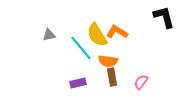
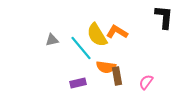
black L-shape: rotated 20 degrees clockwise
gray triangle: moved 3 px right, 5 px down
orange semicircle: moved 2 px left, 6 px down
brown rectangle: moved 5 px right, 1 px up
pink semicircle: moved 5 px right
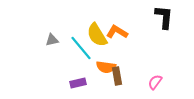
pink semicircle: moved 9 px right
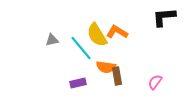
black L-shape: rotated 100 degrees counterclockwise
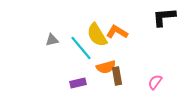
orange semicircle: rotated 24 degrees counterclockwise
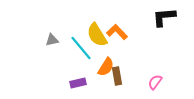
orange L-shape: rotated 15 degrees clockwise
orange semicircle: rotated 42 degrees counterclockwise
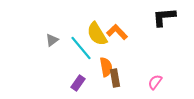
yellow semicircle: moved 1 px up
gray triangle: rotated 24 degrees counterclockwise
orange semicircle: rotated 42 degrees counterclockwise
brown rectangle: moved 2 px left, 2 px down
purple rectangle: rotated 42 degrees counterclockwise
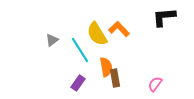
orange L-shape: moved 2 px right, 3 px up
cyan line: moved 1 px left, 2 px down; rotated 8 degrees clockwise
pink semicircle: moved 2 px down
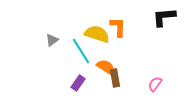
orange L-shape: moved 1 px left, 2 px up; rotated 45 degrees clockwise
yellow semicircle: rotated 140 degrees clockwise
cyan line: moved 1 px right, 1 px down
orange semicircle: rotated 48 degrees counterclockwise
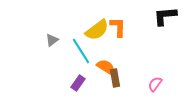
black L-shape: moved 1 px right, 1 px up
yellow semicircle: moved 4 px up; rotated 125 degrees clockwise
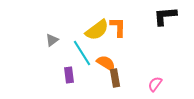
cyan line: moved 1 px right, 2 px down
orange semicircle: moved 4 px up
purple rectangle: moved 9 px left, 8 px up; rotated 42 degrees counterclockwise
